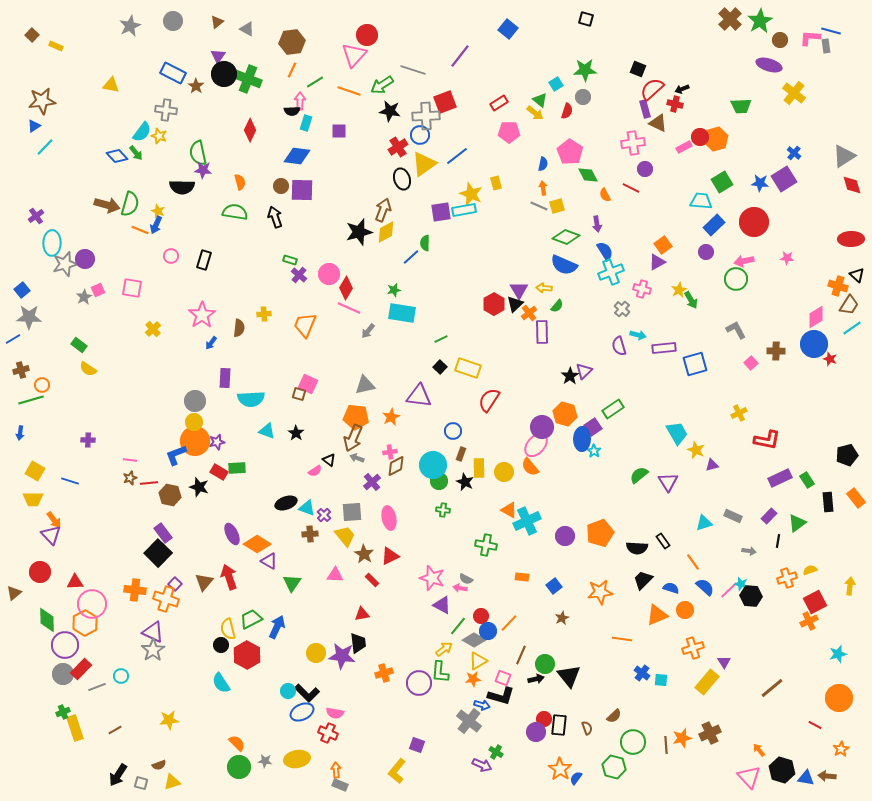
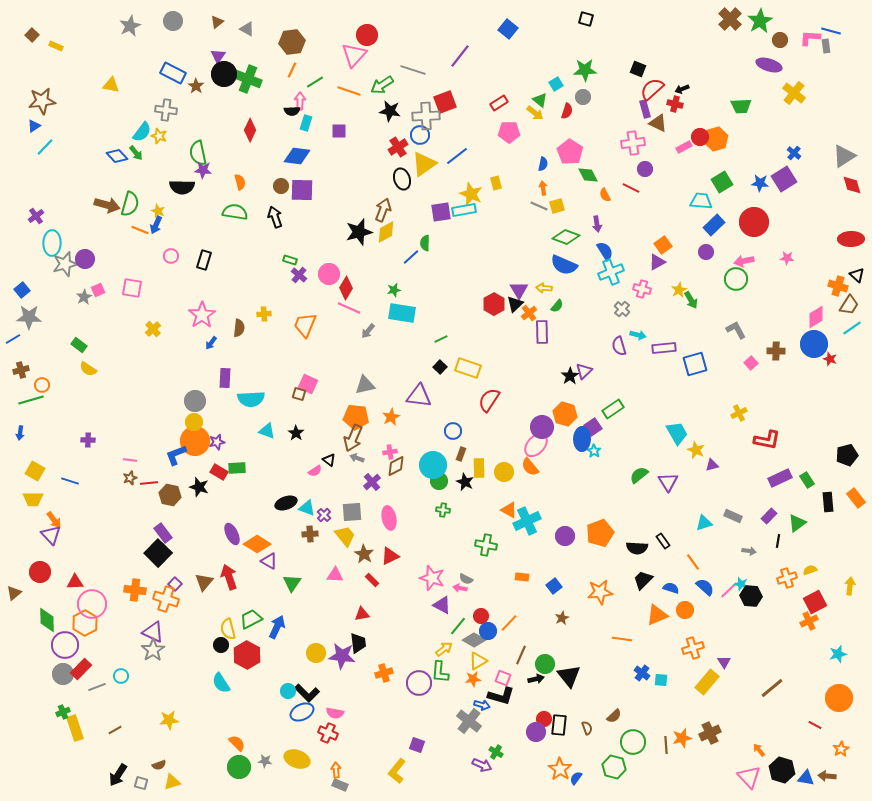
yellow ellipse at (297, 759): rotated 30 degrees clockwise
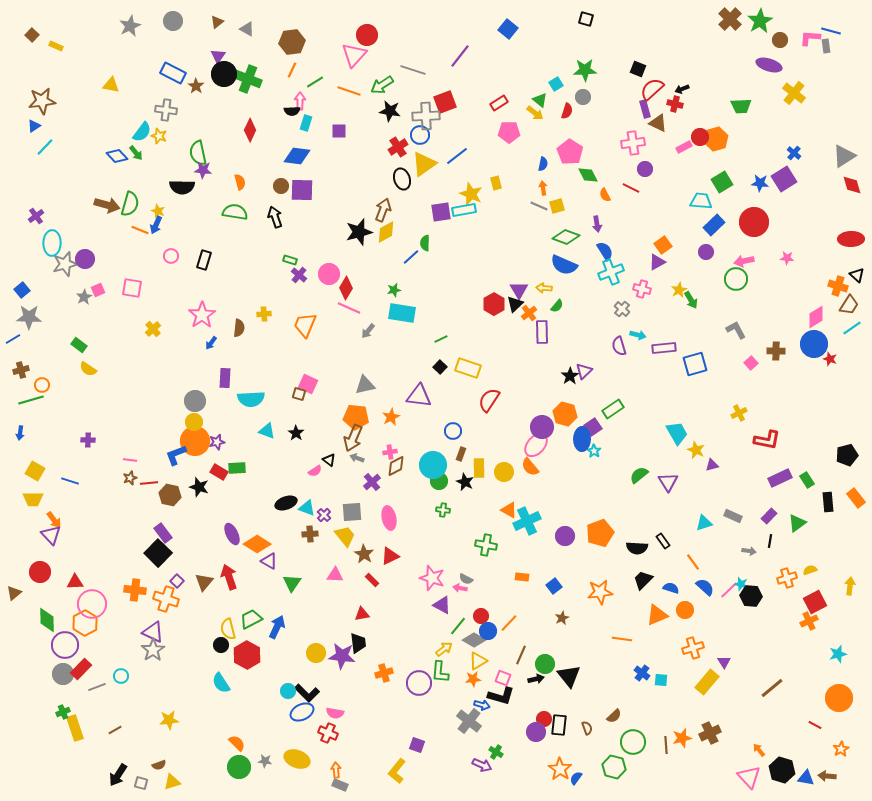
black line at (778, 541): moved 8 px left
purple square at (175, 584): moved 2 px right, 3 px up
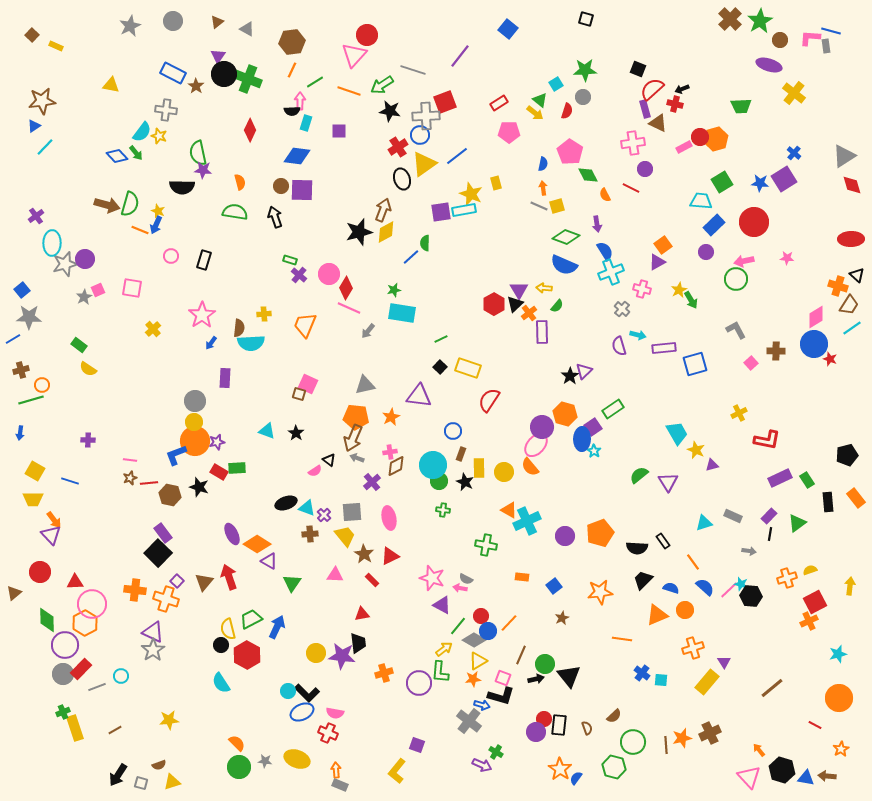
cyan semicircle at (251, 399): moved 56 px up
black line at (770, 541): moved 7 px up
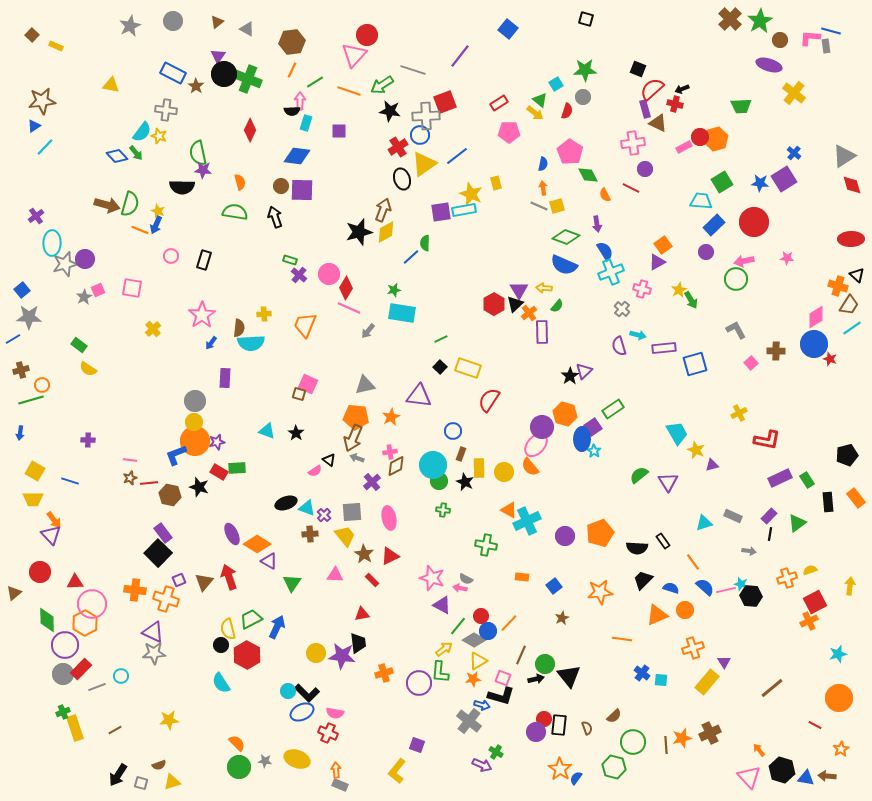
purple square at (177, 581): moved 2 px right, 1 px up; rotated 24 degrees clockwise
pink line at (729, 590): moved 3 px left; rotated 30 degrees clockwise
gray star at (153, 650): moved 1 px right, 3 px down; rotated 30 degrees clockwise
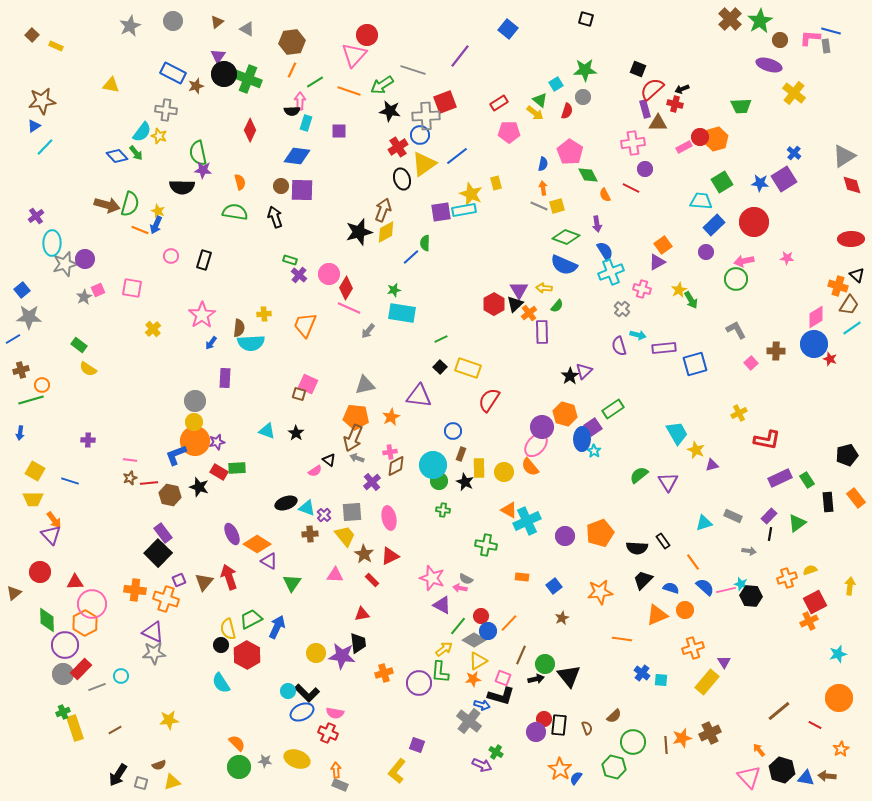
brown star at (196, 86): rotated 21 degrees clockwise
brown triangle at (658, 123): rotated 24 degrees counterclockwise
brown line at (772, 688): moved 7 px right, 23 px down
